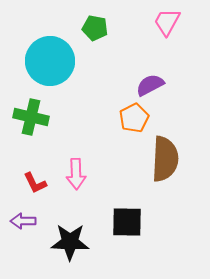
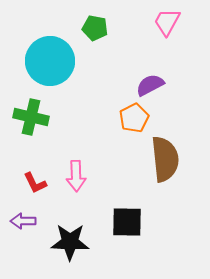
brown semicircle: rotated 9 degrees counterclockwise
pink arrow: moved 2 px down
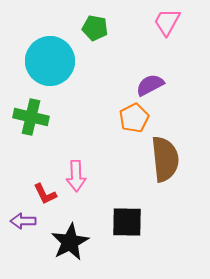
red L-shape: moved 10 px right, 11 px down
black star: rotated 30 degrees counterclockwise
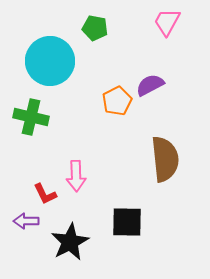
orange pentagon: moved 17 px left, 17 px up
purple arrow: moved 3 px right
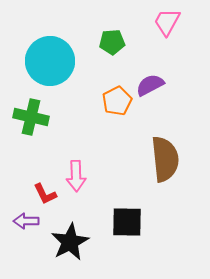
green pentagon: moved 17 px right, 14 px down; rotated 15 degrees counterclockwise
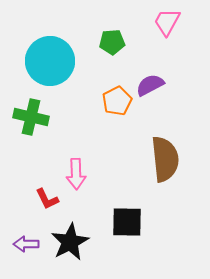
pink arrow: moved 2 px up
red L-shape: moved 2 px right, 5 px down
purple arrow: moved 23 px down
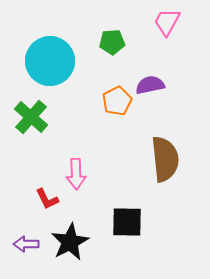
purple semicircle: rotated 16 degrees clockwise
green cross: rotated 28 degrees clockwise
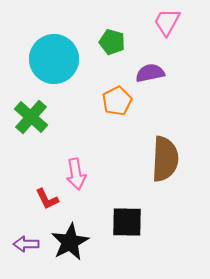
green pentagon: rotated 20 degrees clockwise
cyan circle: moved 4 px right, 2 px up
purple semicircle: moved 12 px up
brown semicircle: rotated 9 degrees clockwise
pink arrow: rotated 8 degrees counterclockwise
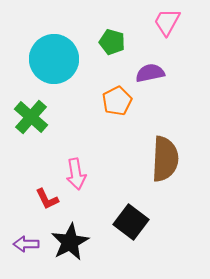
black square: moved 4 px right; rotated 36 degrees clockwise
